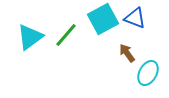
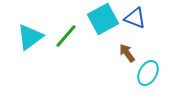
green line: moved 1 px down
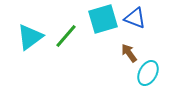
cyan square: rotated 12 degrees clockwise
brown arrow: moved 2 px right
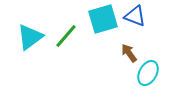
blue triangle: moved 2 px up
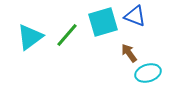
cyan square: moved 3 px down
green line: moved 1 px right, 1 px up
cyan ellipse: rotated 45 degrees clockwise
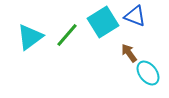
cyan square: rotated 16 degrees counterclockwise
cyan ellipse: rotated 70 degrees clockwise
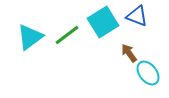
blue triangle: moved 2 px right
green line: rotated 12 degrees clockwise
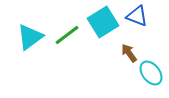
cyan ellipse: moved 3 px right
